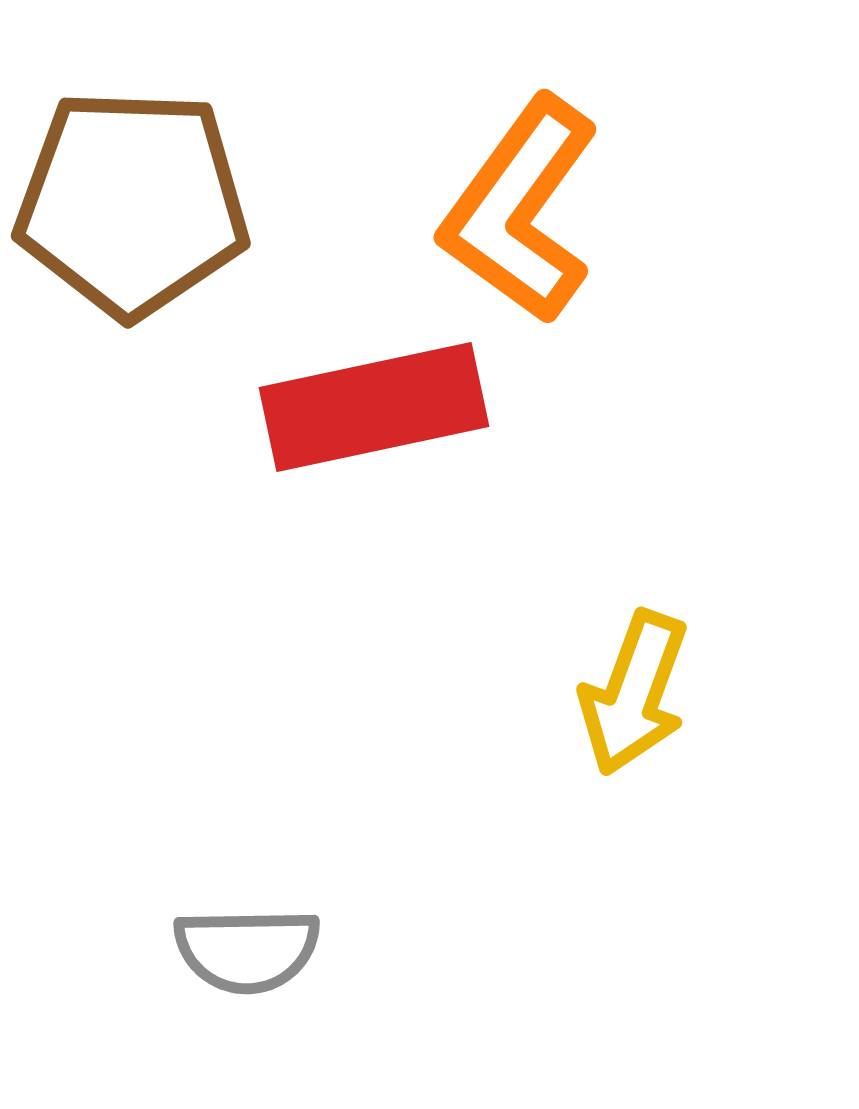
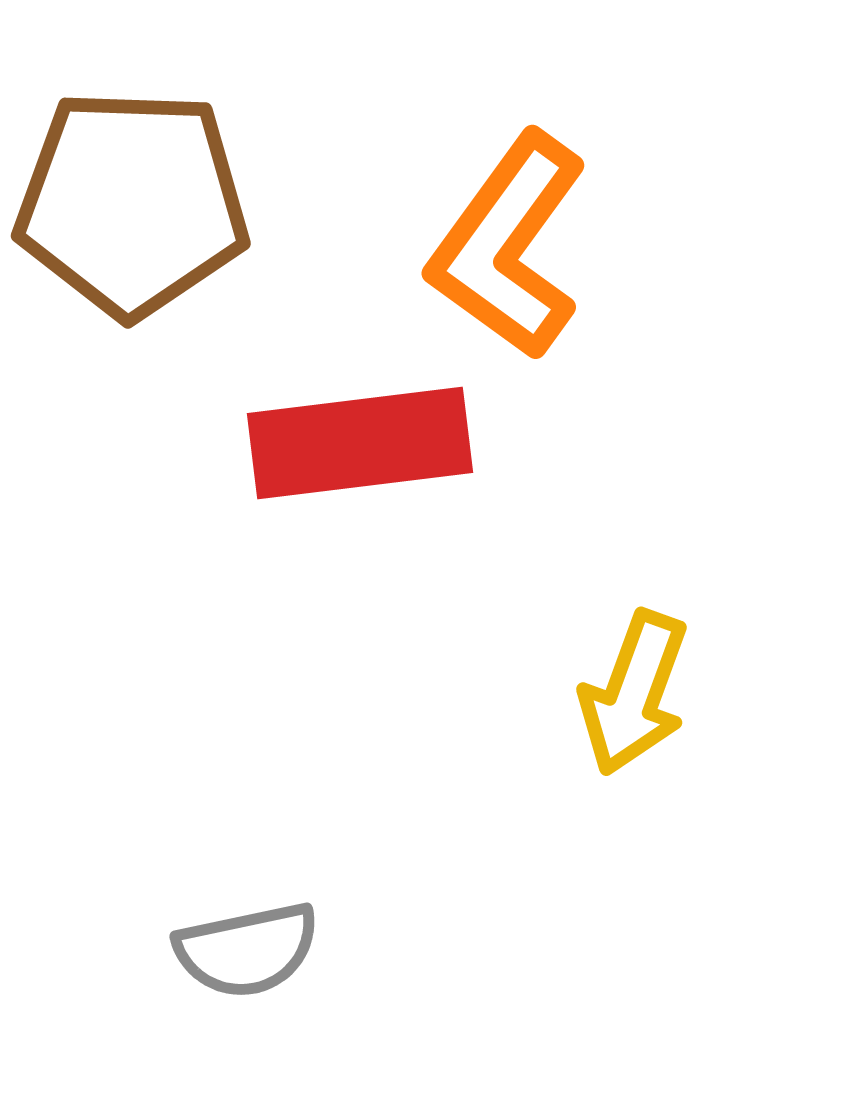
orange L-shape: moved 12 px left, 36 px down
red rectangle: moved 14 px left, 36 px down; rotated 5 degrees clockwise
gray semicircle: rotated 11 degrees counterclockwise
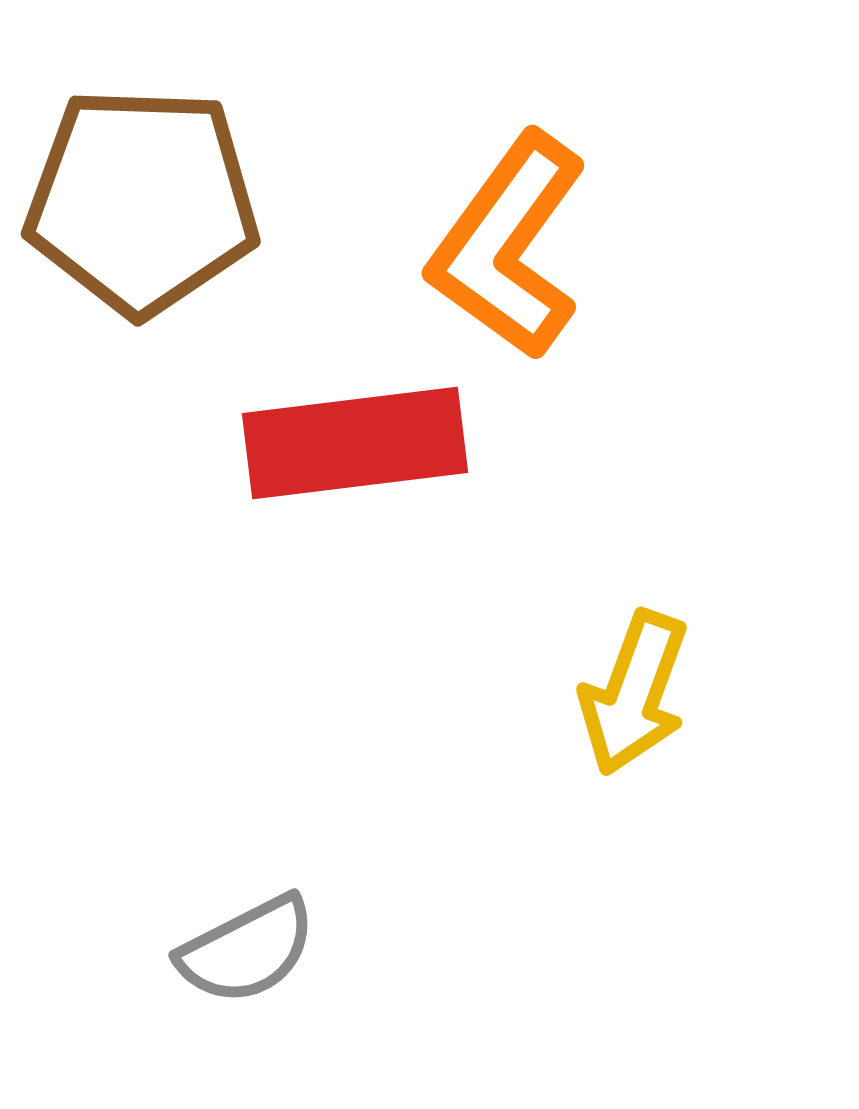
brown pentagon: moved 10 px right, 2 px up
red rectangle: moved 5 px left
gray semicircle: rotated 15 degrees counterclockwise
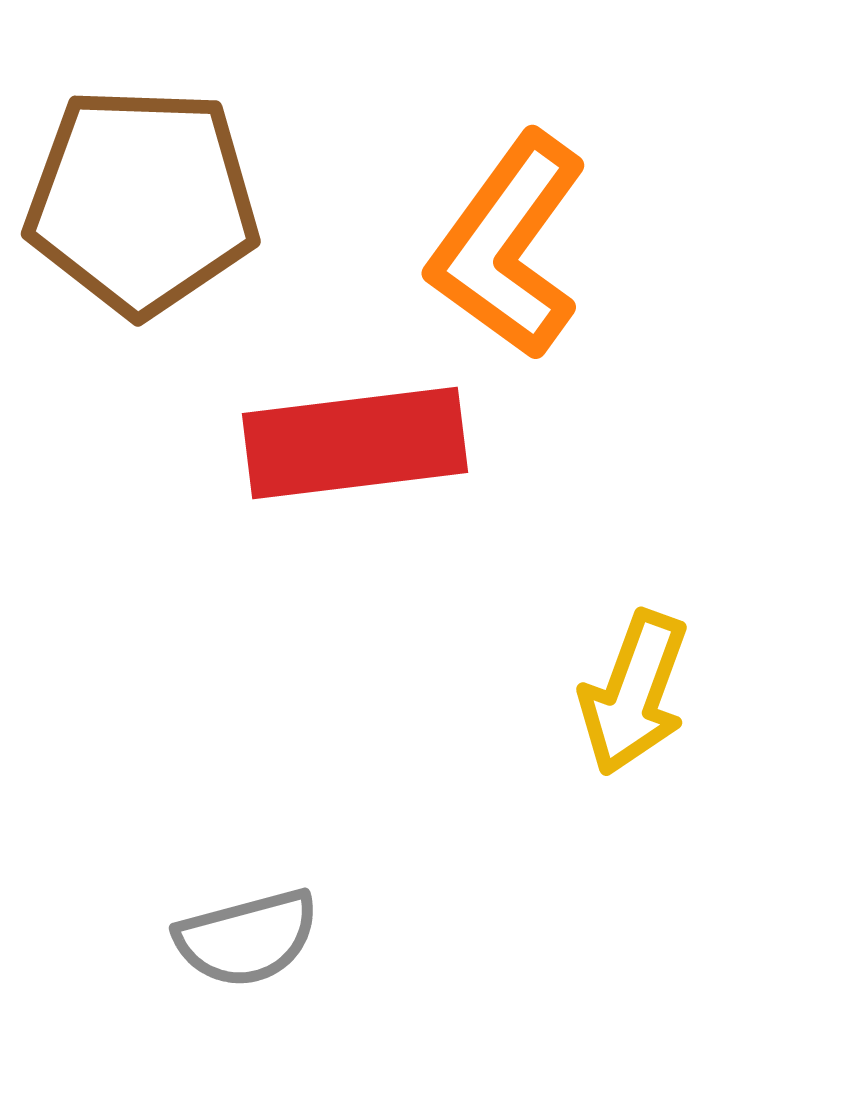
gray semicircle: moved 12 px up; rotated 12 degrees clockwise
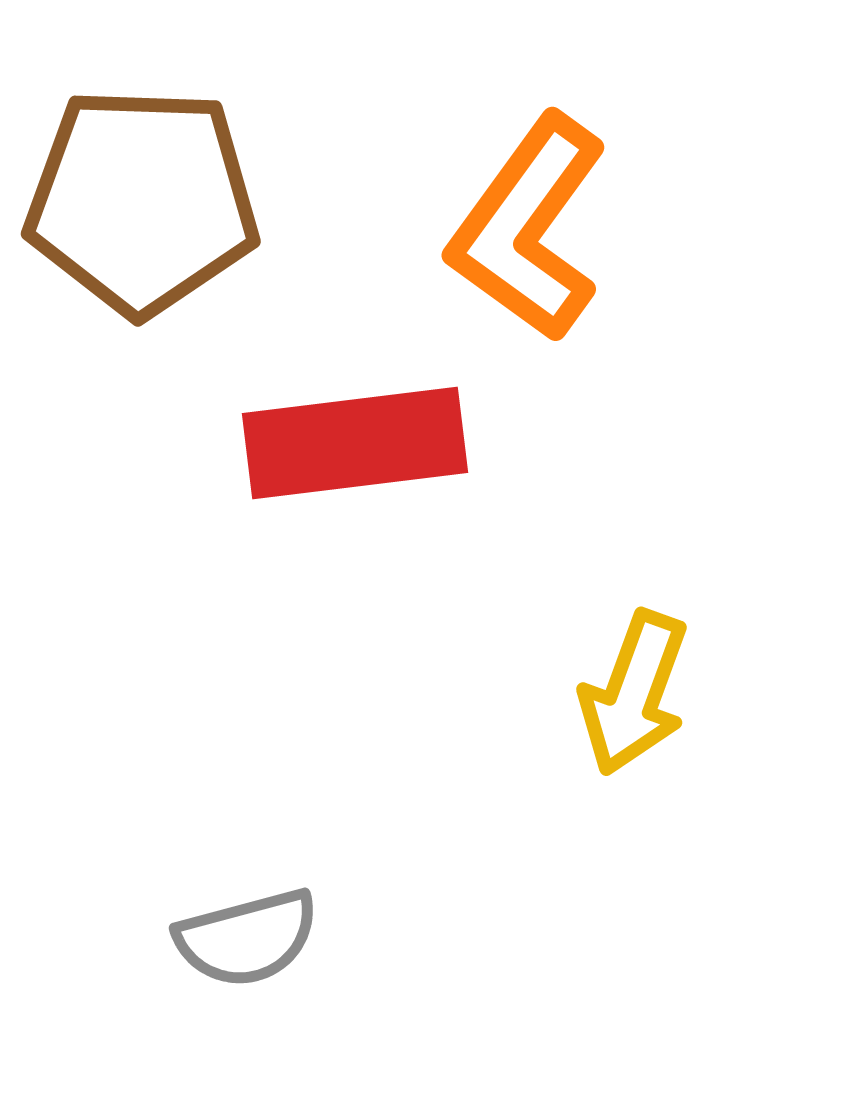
orange L-shape: moved 20 px right, 18 px up
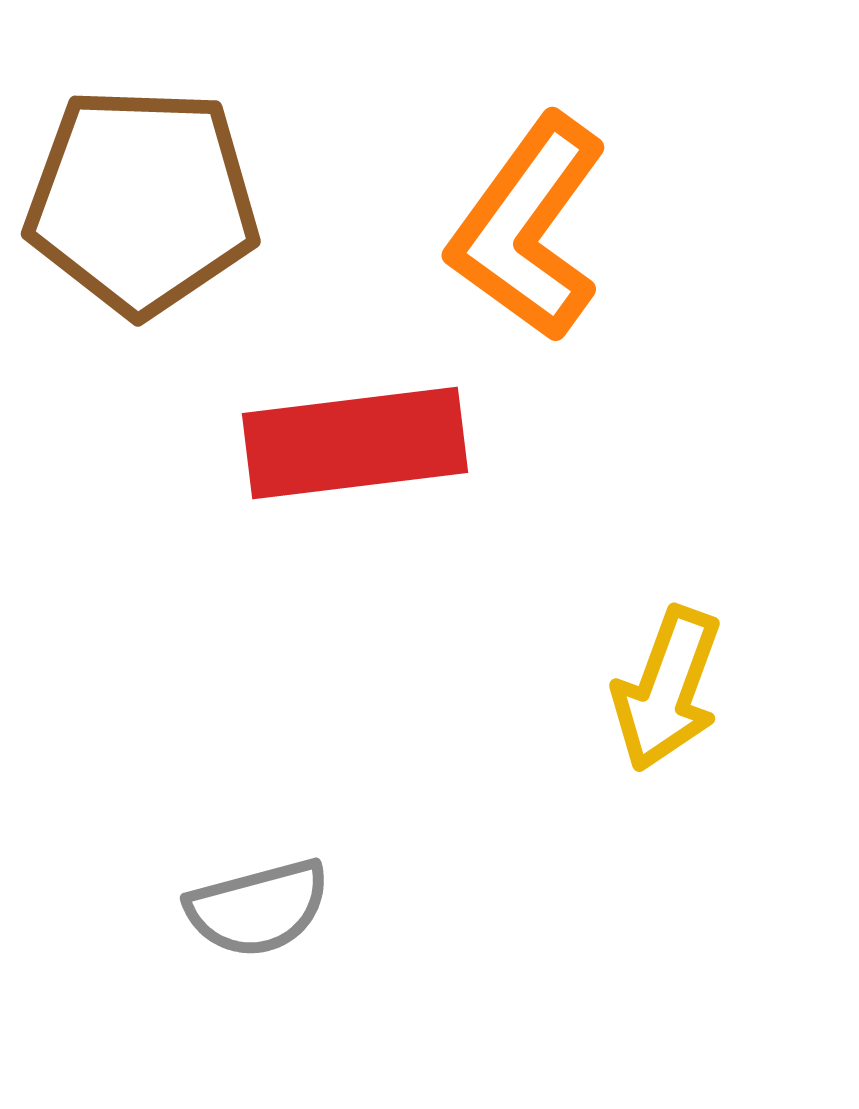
yellow arrow: moved 33 px right, 4 px up
gray semicircle: moved 11 px right, 30 px up
